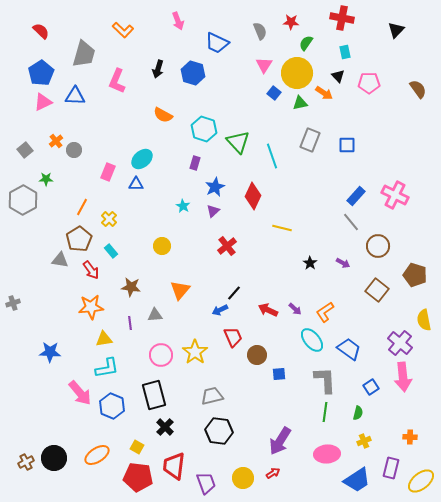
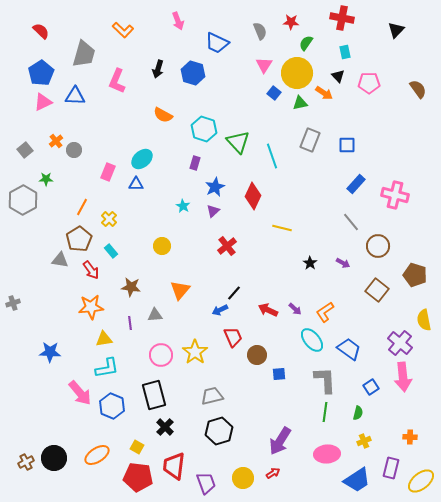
pink cross at (395, 195): rotated 12 degrees counterclockwise
blue rectangle at (356, 196): moved 12 px up
black hexagon at (219, 431): rotated 24 degrees counterclockwise
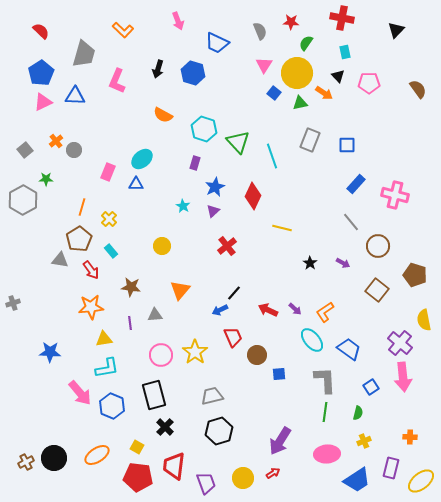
orange line at (82, 207): rotated 12 degrees counterclockwise
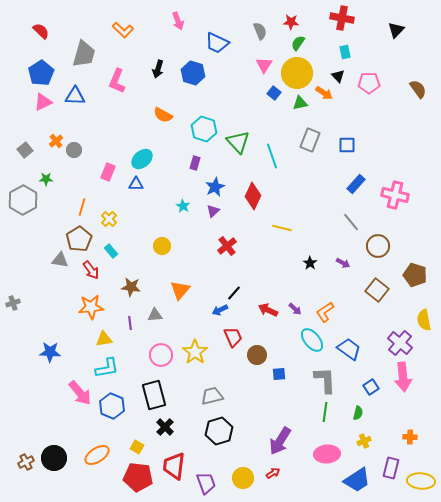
green semicircle at (306, 43): moved 8 px left
yellow ellipse at (421, 481): rotated 44 degrees clockwise
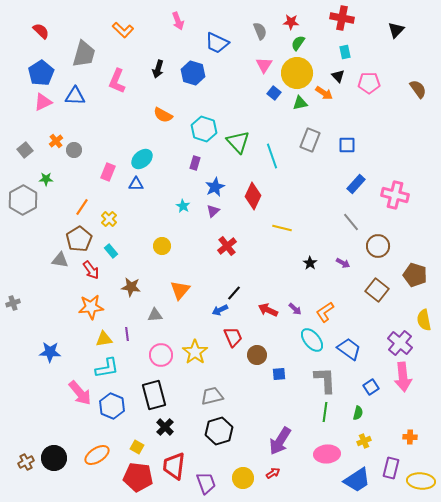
orange line at (82, 207): rotated 18 degrees clockwise
purple line at (130, 323): moved 3 px left, 11 px down
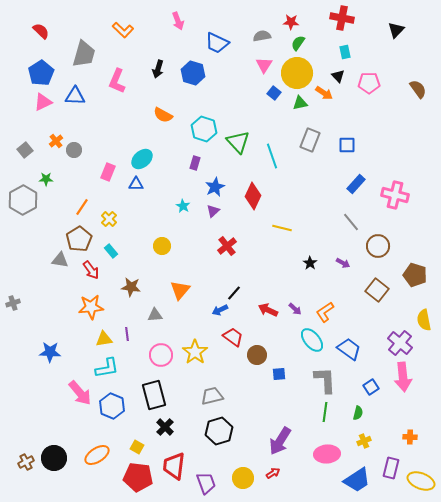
gray semicircle at (260, 31): moved 2 px right, 5 px down; rotated 78 degrees counterclockwise
red trapezoid at (233, 337): rotated 30 degrees counterclockwise
yellow ellipse at (421, 481): rotated 16 degrees clockwise
